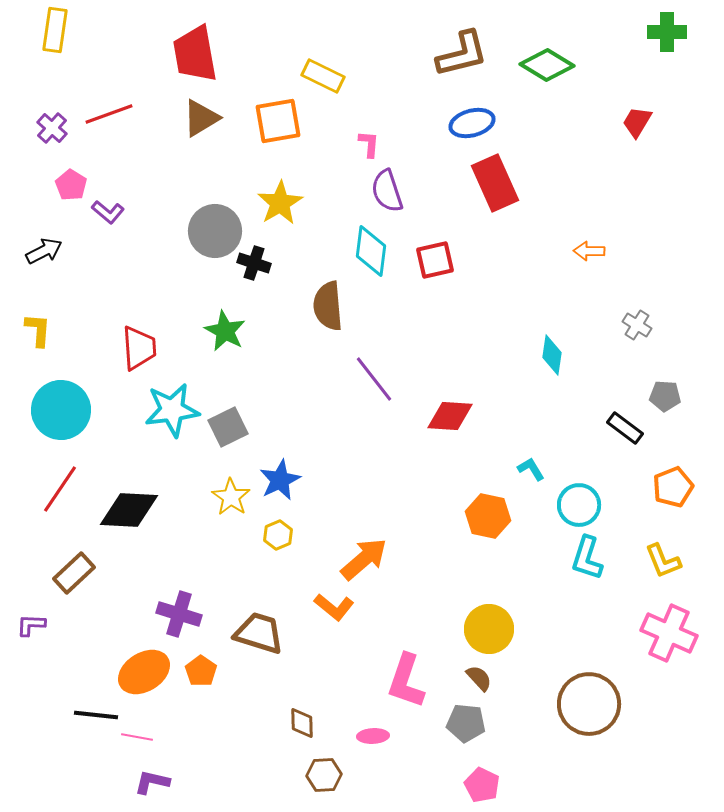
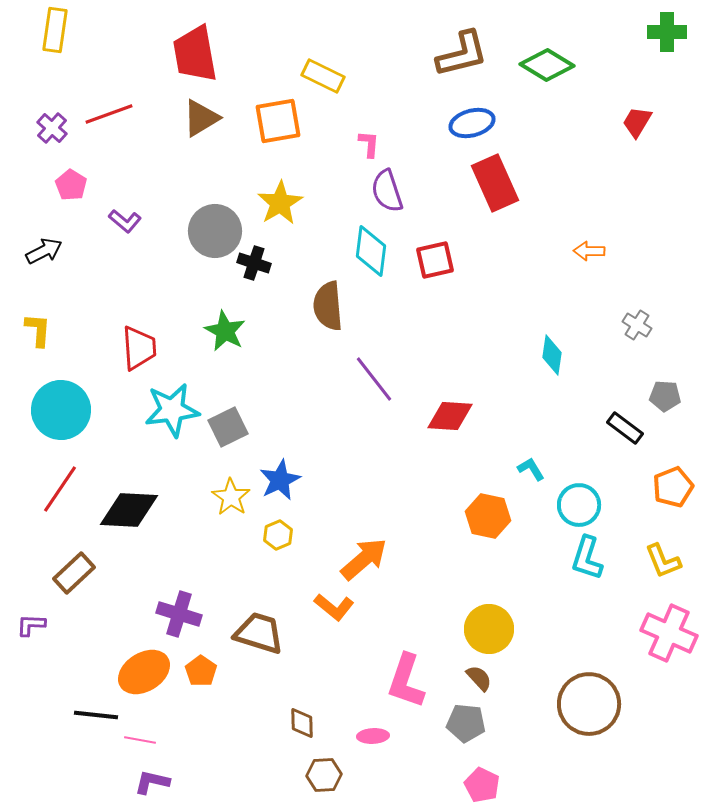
purple L-shape at (108, 212): moved 17 px right, 9 px down
pink line at (137, 737): moved 3 px right, 3 px down
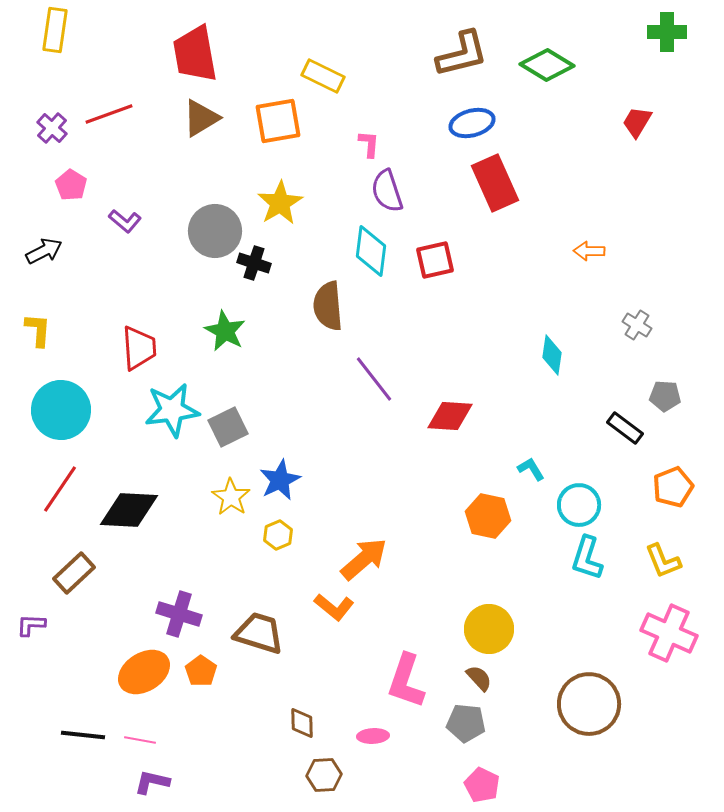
black line at (96, 715): moved 13 px left, 20 px down
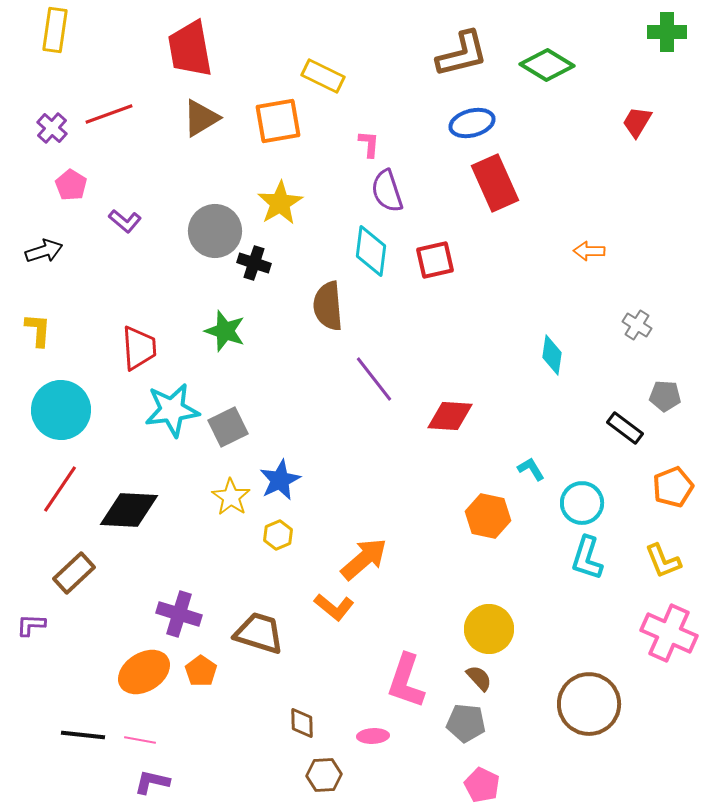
red trapezoid at (195, 54): moved 5 px left, 5 px up
black arrow at (44, 251): rotated 9 degrees clockwise
green star at (225, 331): rotated 9 degrees counterclockwise
cyan circle at (579, 505): moved 3 px right, 2 px up
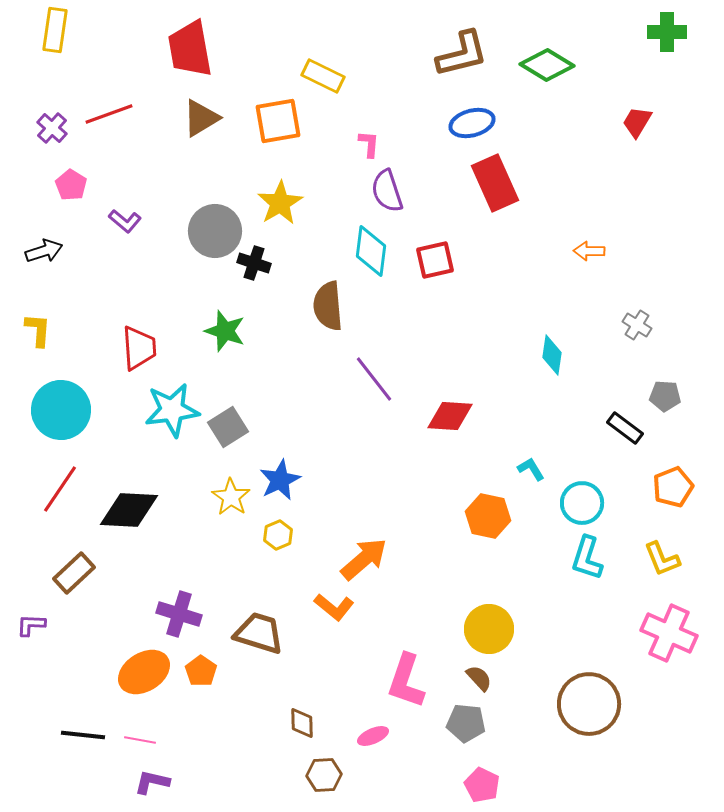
gray square at (228, 427): rotated 6 degrees counterclockwise
yellow L-shape at (663, 561): moved 1 px left, 2 px up
pink ellipse at (373, 736): rotated 20 degrees counterclockwise
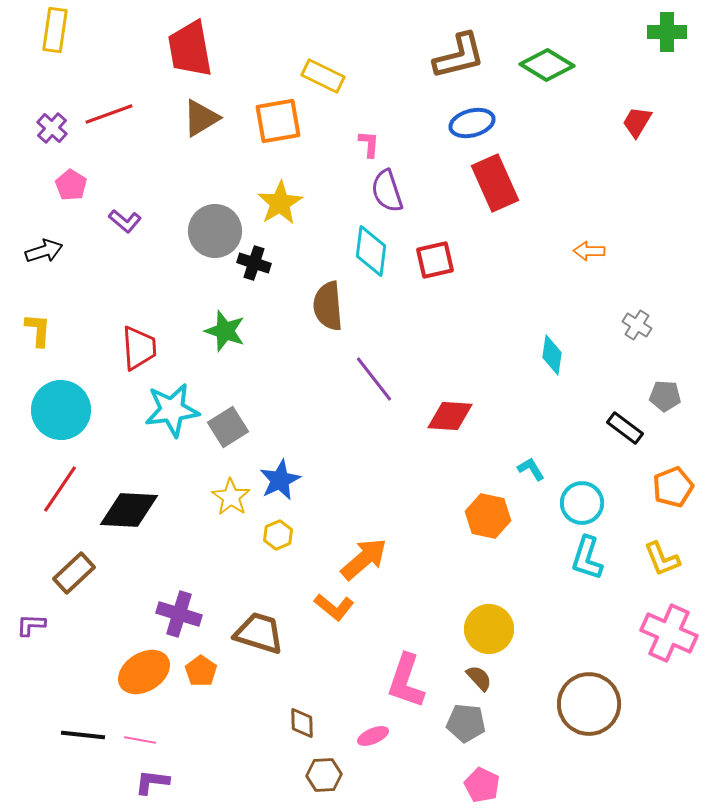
brown L-shape at (462, 54): moved 3 px left, 2 px down
purple L-shape at (152, 782): rotated 6 degrees counterclockwise
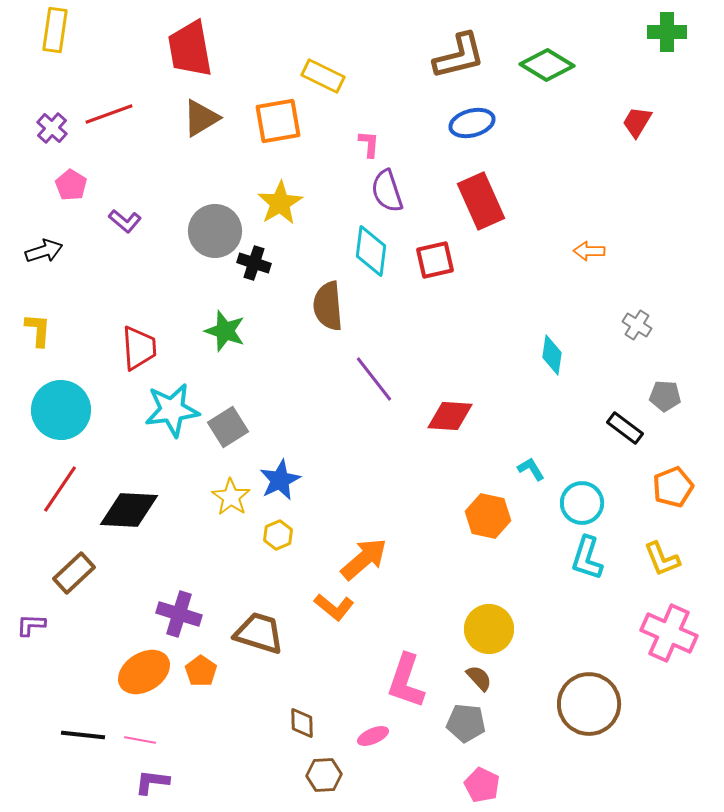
red rectangle at (495, 183): moved 14 px left, 18 px down
